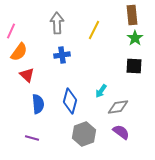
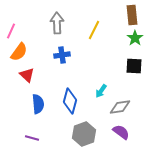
gray diamond: moved 2 px right
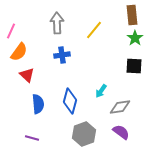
yellow line: rotated 12 degrees clockwise
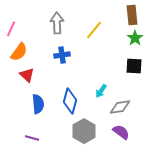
pink line: moved 2 px up
gray hexagon: moved 3 px up; rotated 10 degrees counterclockwise
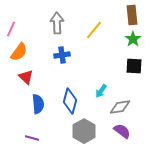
green star: moved 2 px left, 1 px down
red triangle: moved 1 px left, 2 px down
purple semicircle: moved 1 px right, 1 px up
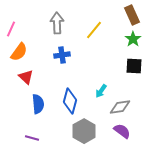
brown rectangle: rotated 18 degrees counterclockwise
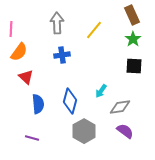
pink line: rotated 21 degrees counterclockwise
purple semicircle: moved 3 px right
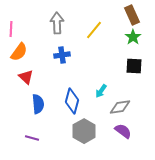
green star: moved 2 px up
blue diamond: moved 2 px right
purple semicircle: moved 2 px left
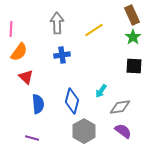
yellow line: rotated 18 degrees clockwise
